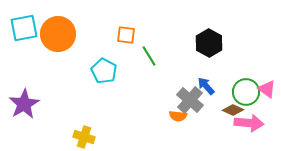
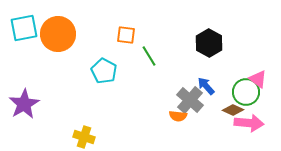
pink triangle: moved 9 px left, 10 px up
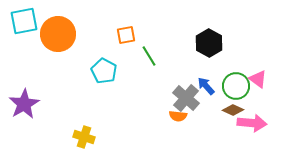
cyan square: moved 7 px up
orange square: rotated 18 degrees counterclockwise
green circle: moved 10 px left, 6 px up
gray cross: moved 4 px left, 2 px up
pink arrow: moved 3 px right
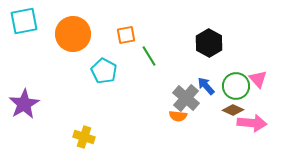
orange circle: moved 15 px right
pink triangle: rotated 12 degrees clockwise
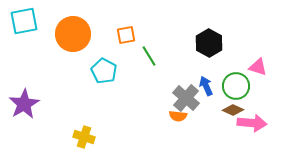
pink triangle: moved 12 px up; rotated 30 degrees counterclockwise
blue arrow: rotated 18 degrees clockwise
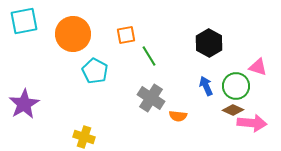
cyan pentagon: moved 9 px left
gray cross: moved 35 px left; rotated 8 degrees counterclockwise
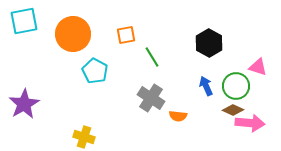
green line: moved 3 px right, 1 px down
pink arrow: moved 2 px left
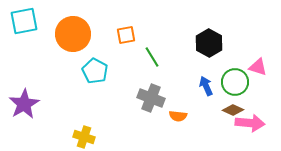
green circle: moved 1 px left, 4 px up
gray cross: rotated 12 degrees counterclockwise
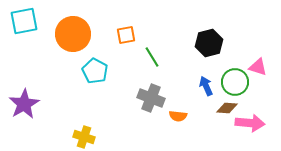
black hexagon: rotated 16 degrees clockwise
brown diamond: moved 6 px left, 2 px up; rotated 20 degrees counterclockwise
